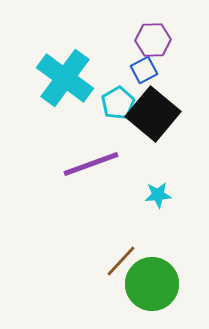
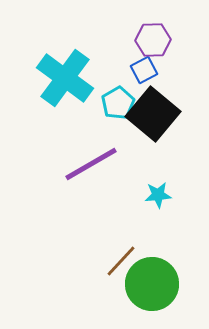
purple line: rotated 10 degrees counterclockwise
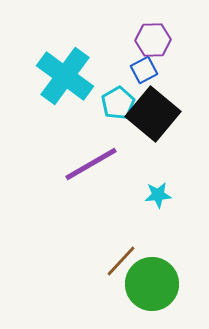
cyan cross: moved 2 px up
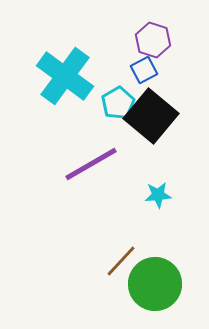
purple hexagon: rotated 20 degrees clockwise
black square: moved 2 px left, 2 px down
green circle: moved 3 px right
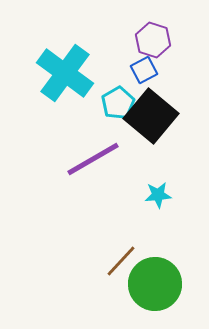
cyan cross: moved 3 px up
purple line: moved 2 px right, 5 px up
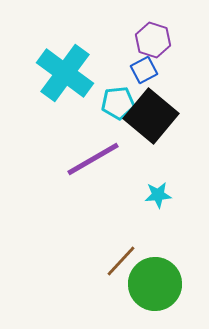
cyan pentagon: rotated 24 degrees clockwise
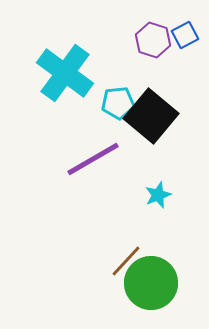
blue square: moved 41 px right, 35 px up
cyan star: rotated 16 degrees counterclockwise
brown line: moved 5 px right
green circle: moved 4 px left, 1 px up
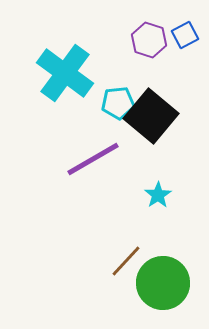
purple hexagon: moved 4 px left
cyan star: rotated 12 degrees counterclockwise
green circle: moved 12 px right
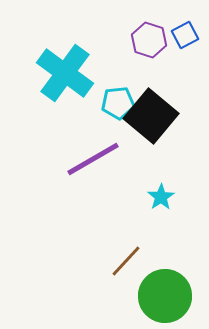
cyan star: moved 3 px right, 2 px down
green circle: moved 2 px right, 13 px down
